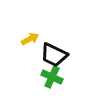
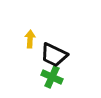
yellow arrow: rotated 60 degrees counterclockwise
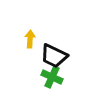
black trapezoid: moved 1 px down
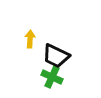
black trapezoid: moved 2 px right
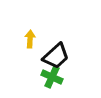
black trapezoid: rotated 68 degrees counterclockwise
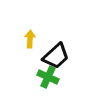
green cross: moved 4 px left
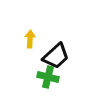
green cross: rotated 10 degrees counterclockwise
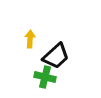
green cross: moved 3 px left
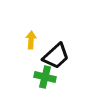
yellow arrow: moved 1 px right, 1 px down
